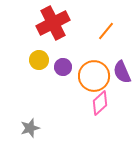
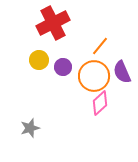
orange line: moved 6 px left, 15 px down
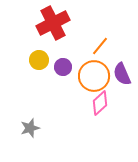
purple semicircle: moved 2 px down
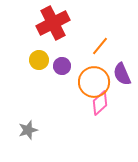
purple circle: moved 1 px left, 1 px up
orange circle: moved 6 px down
gray star: moved 2 px left, 2 px down
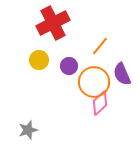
purple circle: moved 7 px right
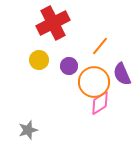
pink diamond: rotated 10 degrees clockwise
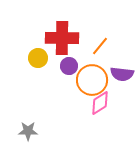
red cross: moved 9 px right, 15 px down; rotated 28 degrees clockwise
yellow circle: moved 1 px left, 2 px up
purple semicircle: rotated 60 degrees counterclockwise
orange circle: moved 2 px left, 2 px up
gray star: moved 1 px down; rotated 18 degrees clockwise
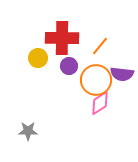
orange circle: moved 4 px right
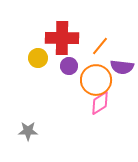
purple semicircle: moved 7 px up
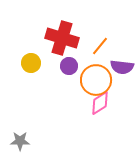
red cross: rotated 16 degrees clockwise
yellow circle: moved 7 px left, 5 px down
gray star: moved 8 px left, 10 px down
